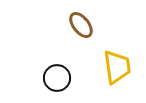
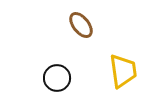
yellow trapezoid: moved 6 px right, 4 px down
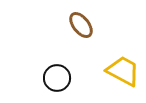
yellow trapezoid: rotated 54 degrees counterclockwise
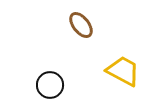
black circle: moved 7 px left, 7 px down
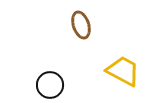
brown ellipse: rotated 20 degrees clockwise
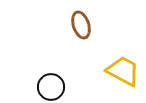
black circle: moved 1 px right, 2 px down
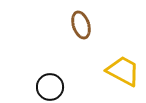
black circle: moved 1 px left
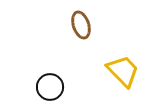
yellow trapezoid: rotated 18 degrees clockwise
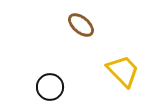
brown ellipse: rotated 32 degrees counterclockwise
